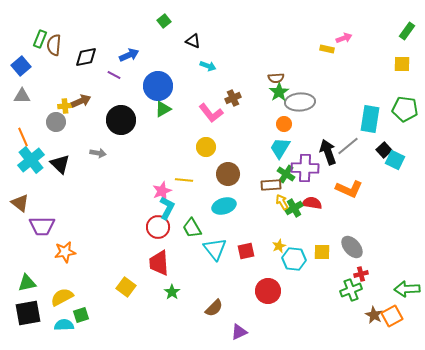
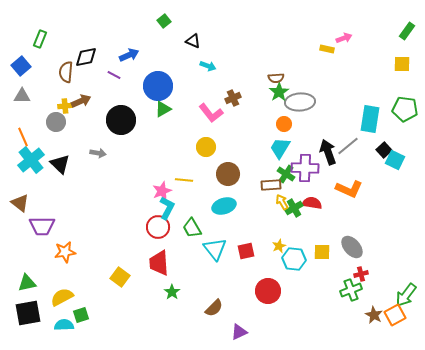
brown semicircle at (54, 45): moved 12 px right, 27 px down
yellow square at (126, 287): moved 6 px left, 10 px up
green arrow at (407, 289): moved 1 px left, 6 px down; rotated 50 degrees counterclockwise
orange square at (392, 316): moved 3 px right, 1 px up
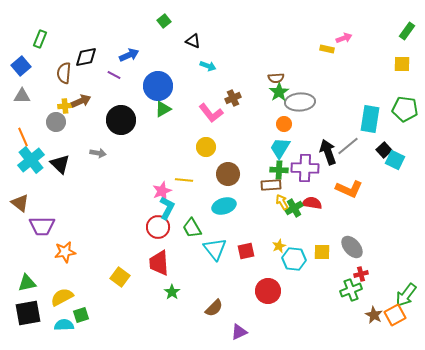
brown semicircle at (66, 72): moved 2 px left, 1 px down
green cross at (286, 174): moved 7 px left, 4 px up; rotated 30 degrees counterclockwise
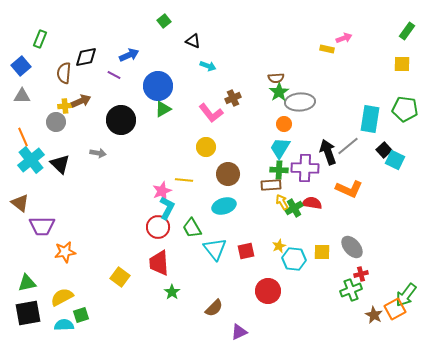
orange square at (395, 315): moved 6 px up
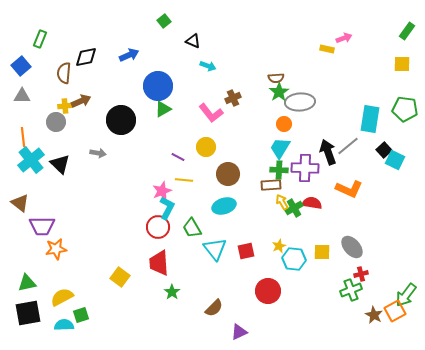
purple line at (114, 75): moved 64 px right, 82 px down
orange line at (23, 137): rotated 18 degrees clockwise
orange star at (65, 252): moved 9 px left, 3 px up
orange square at (395, 309): moved 2 px down
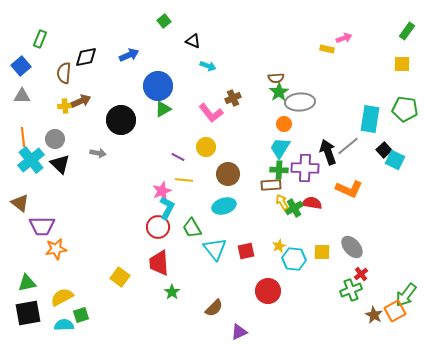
gray circle at (56, 122): moved 1 px left, 17 px down
red cross at (361, 274): rotated 24 degrees counterclockwise
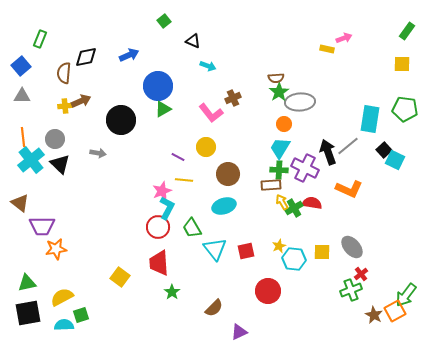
purple cross at (305, 168): rotated 24 degrees clockwise
